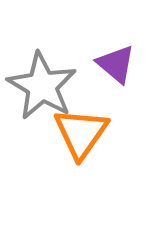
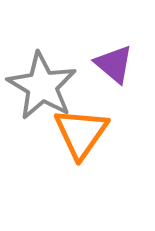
purple triangle: moved 2 px left
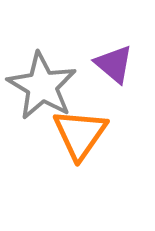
orange triangle: moved 1 px left, 1 px down
